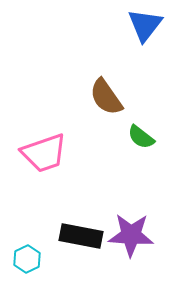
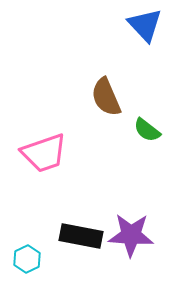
blue triangle: rotated 21 degrees counterclockwise
brown semicircle: rotated 12 degrees clockwise
green semicircle: moved 6 px right, 7 px up
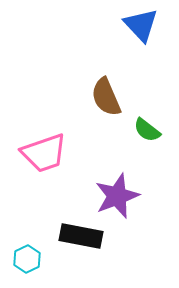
blue triangle: moved 4 px left
purple star: moved 14 px left, 39 px up; rotated 24 degrees counterclockwise
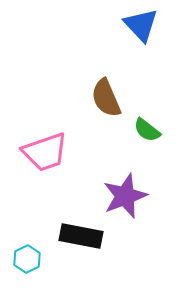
brown semicircle: moved 1 px down
pink trapezoid: moved 1 px right, 1 px up
purple star: moved 8 px right
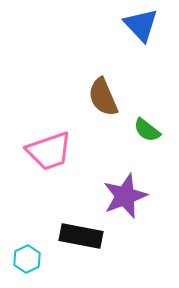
brown semicircle: moved 3 px left, 1 px up
pink trapezoid: moved 4 px right, 1 px up
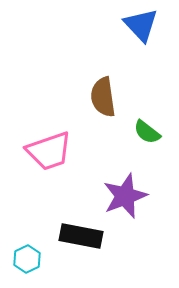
brown semicircle: rotated 15 degrees clockwise
green semicircle: moved 2 px down
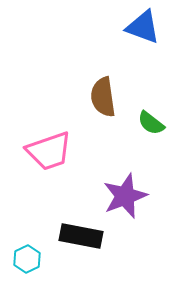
blue triangle: moved 2 px right, 2 px down; rotated 27 degrees counterclockwise
green semicircle: moved 4 px right, 9 px up
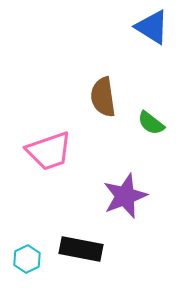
blue triangle: moved 9 px right; rotated 12 degrees clockwise
black rectangle: moved 13 px down
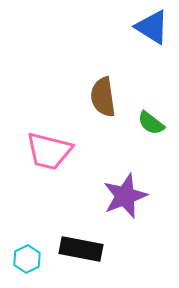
pink trapezoid: rotated 33 degrees clockwise
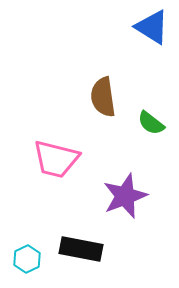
pink trapezoid: moved 7 px right, 8 px down
